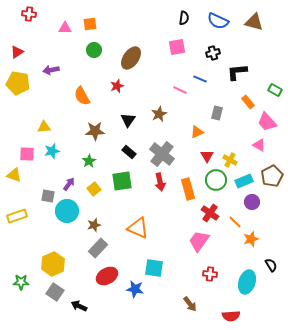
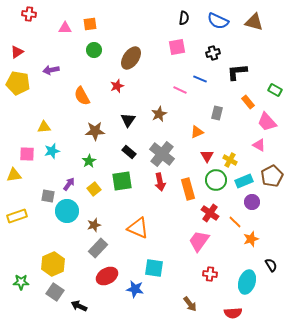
yellow triangle at (14, 175): rotated 28 degrees counterclockwise
red semicircle at (231, 316): moved 2 px right, 3 px up
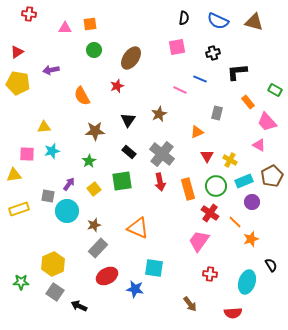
green circle at (216, 180): moved 6 px down
yellow rectangle at (17, 216): moved 2 px right, 7 px up
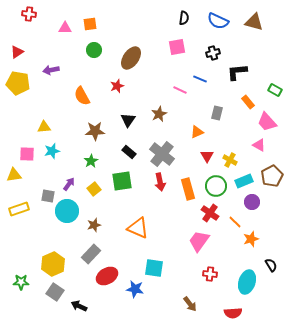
green star at (89, 161): moved 2 px right
gray rectangle at (98, 248): moved 7 px left, 6 px down
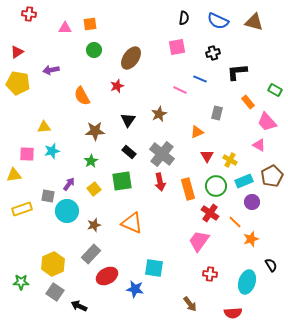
yellow rectangle at (19, 209): moved 3 px right
orange triangle at (138, 228): moved 6 px left, 5 px up
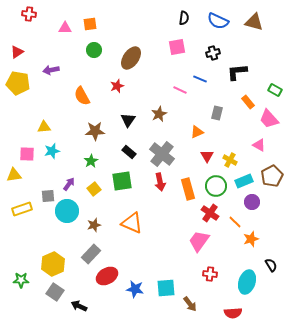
pink trapezoid at (267, 122): moved 2 px right, 3 px up
gray square at (48, 196): rotated 16 degrees counterclockwise
cyan square at (154, 268): moved 12 px right, 20 px down; rotated 12 degrees counterclockwise
green star at (21, 282): moved 2 px up
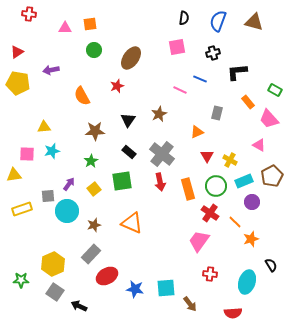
blue semicircle at (218, 21): rotated 85 degrees clockwise
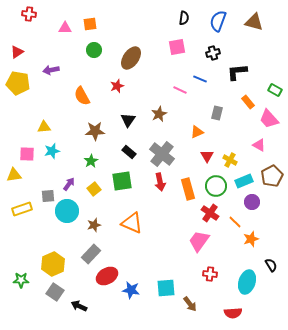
blue star at (135, 289): moved 4 px left, 1 px down
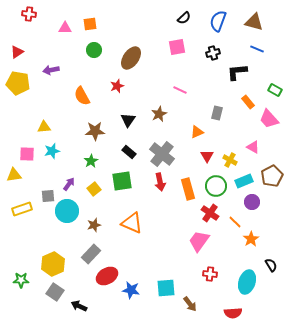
black semicircle at (184, 18): rotated 40 degrees clockwise
blue line at (200, 79): moved 57 px right, 30 px up
pink triangle at (259, 145): moved 6 px left, 2 px down
orange star at (251, 239): rotated 14 degrees counterclockwise
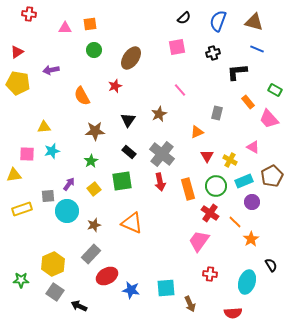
red star at (117, 86): moved 2 px left
pink line at (180, 90): rotated 24 degrees clockwise
brown arrow at (190, 304): rotated 14 degrees clockwise
